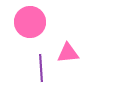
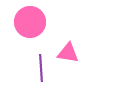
pink triangle: rotated 15 degrees clockwise
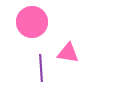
pink circle: moved 2 px right
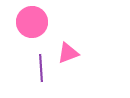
pink triangle: rotated 30 degrees counterclockwise
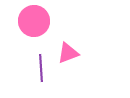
pink circle: moved 2 px right, 1 px up
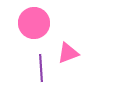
pink circle: moved 2 px down
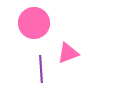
purple line: moved 1 px down
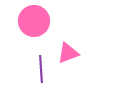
pink circle: moved 2 px up
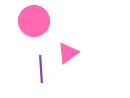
pink triangle: rotated 15 degrees counterclockwise
